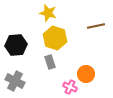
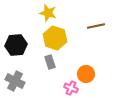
pink cross: moved 1 px right, 1 px down
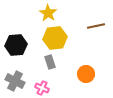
yellow star: rotated 18 degrees clockwise
yellow hexagon: rotated 25 degrees counterclockwise
pink cross: moved 29 px left
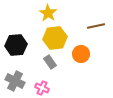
gray rectangle: rotated 16 degrees counterclockwise
orange circle: moved 5 px left, 20 px up
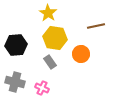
yellow hexagon: rotated 15 degrees clockwise
gray cross: moved 1 px down; rotated 12 degrees counterclockwise
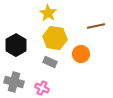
black hexagon: rotated 25 degrees counterclockwise
gray rectangle: rotated 32 degrees counterclockwise
gray cross: moved 1 px left
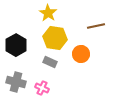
gray cross: moved 2 px right
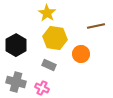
yellow star: moved 1 px left
gray rectangle: moved 1 px left, 3 px down
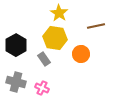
yellow star: moved 12 px right
gray rectangle: moved 5 px left, 6 px up; rotated 32 degrees clockwise
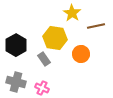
yellow star: moved 13 px right
